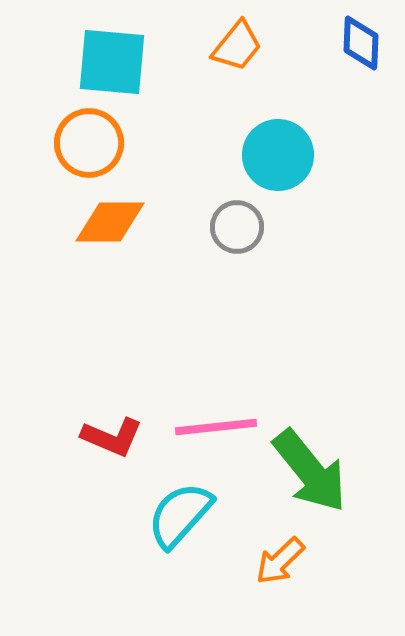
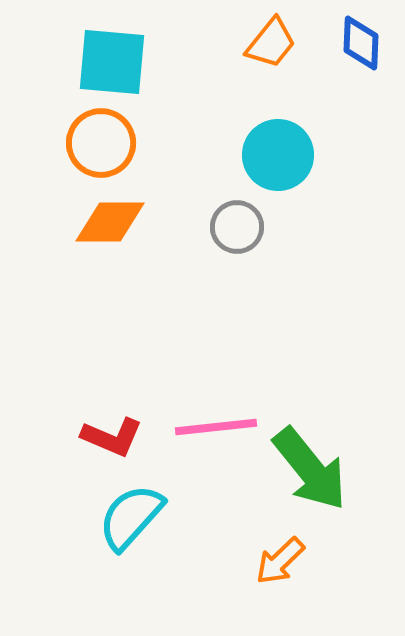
orange trapezoid: moved 34 px right, 3 px up
orange circle: moved 12 px right
green arrow: moved 2 px up
cyan semicircle: moved 49 px left, 2 px down
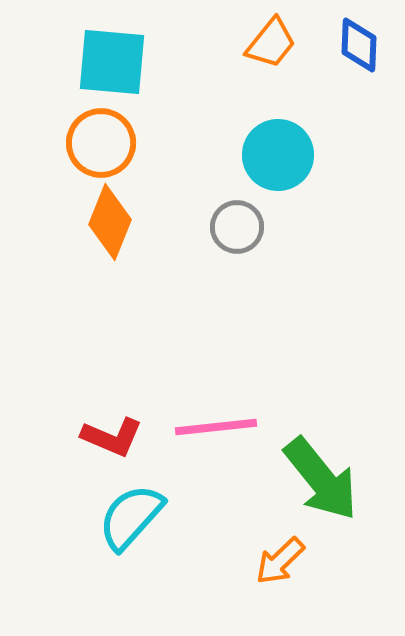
blue diamond: moved 2 px left, 2 px down
orange diamond: rotated 68 degrees counterclockwise
green arrow: moved 11 px right, 10 px down
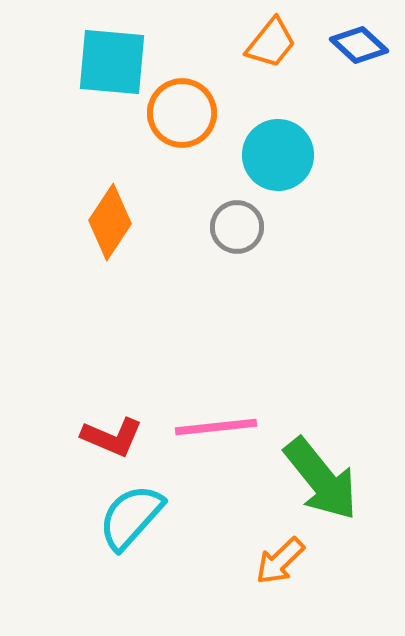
blue diamond: rotated 50 degrees counterclockwise
orange circle: moved 81 px right, 30 px up
orange diamond: rotated 12 degrees clockwise
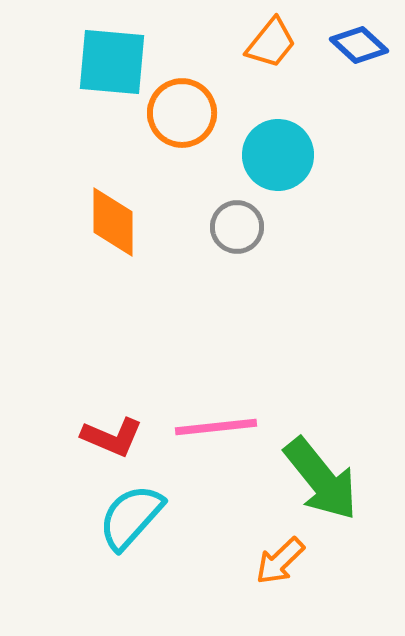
orange diamond: moved 3 px right; rotated 34 degrees counterclockwise
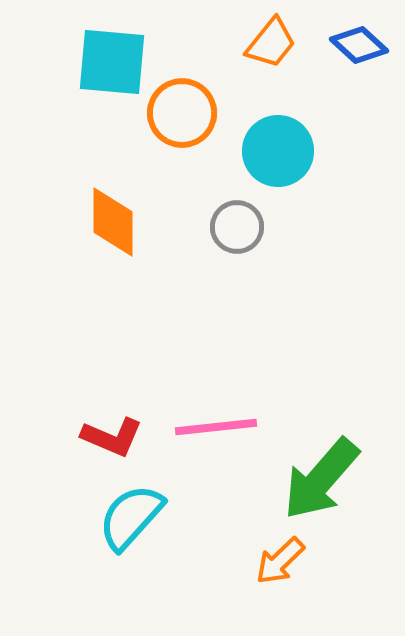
cyan circle: moved 4 px up
green arrow: rotated 80 degrees clockwise
